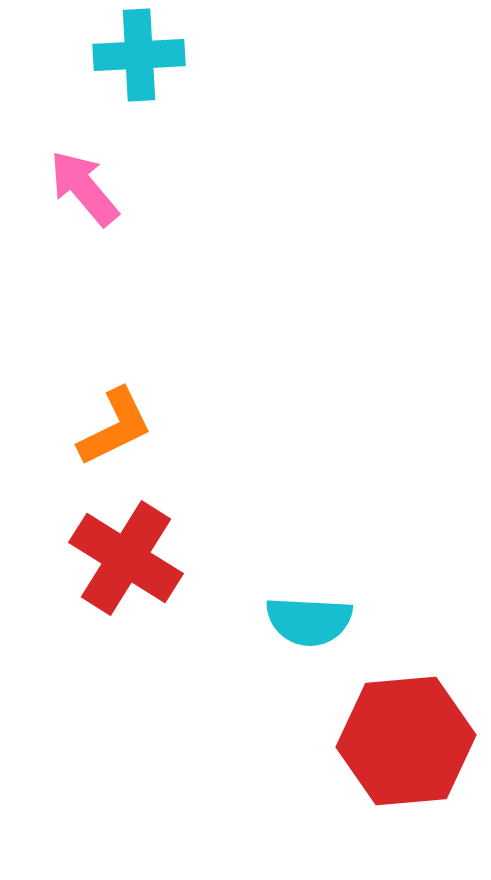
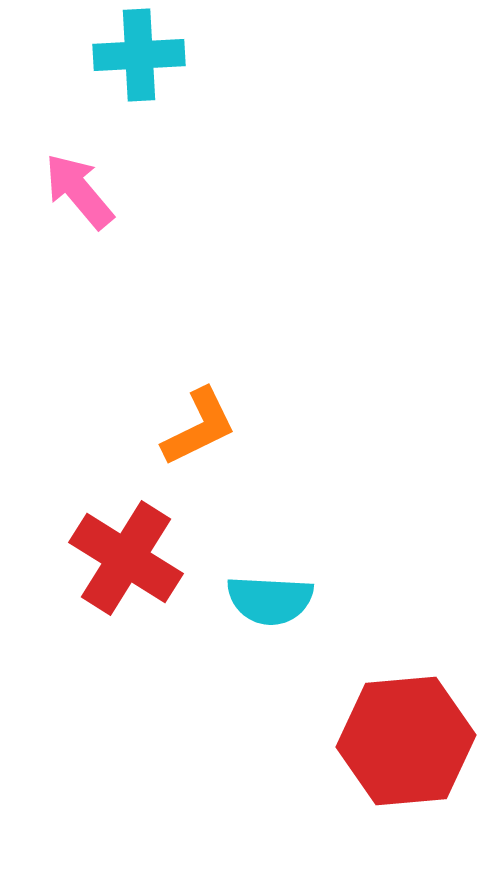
pink arrow: moved 5 px left, 3 px down
orange L-shape: moved 84 px right
cyan semicircle: moved 39 px left, 21 px up
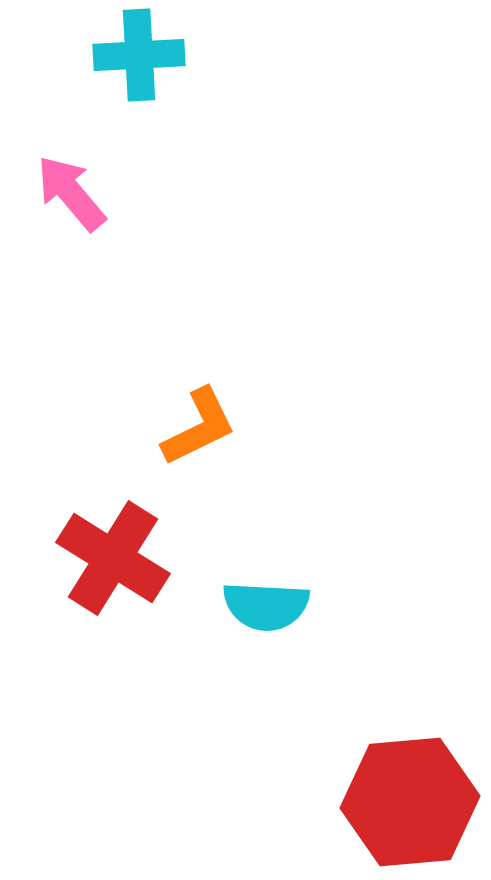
pink arrow: moved 8 px left, 2 px down
red cross: moved 13 px left
cyan semicircle: moved 4 px left, 6 px down
red hexagon: moved 4 px right, 61 px down
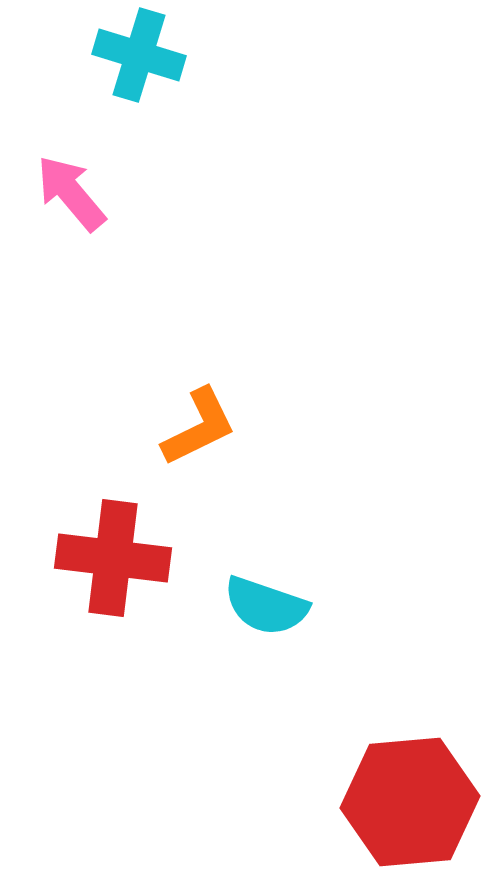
cyan cross: rotated 20 degrees clockwise
red cross: rotated 25 degrees counterclockwise
cyan semicircle: rotated 16 degrees clockwise
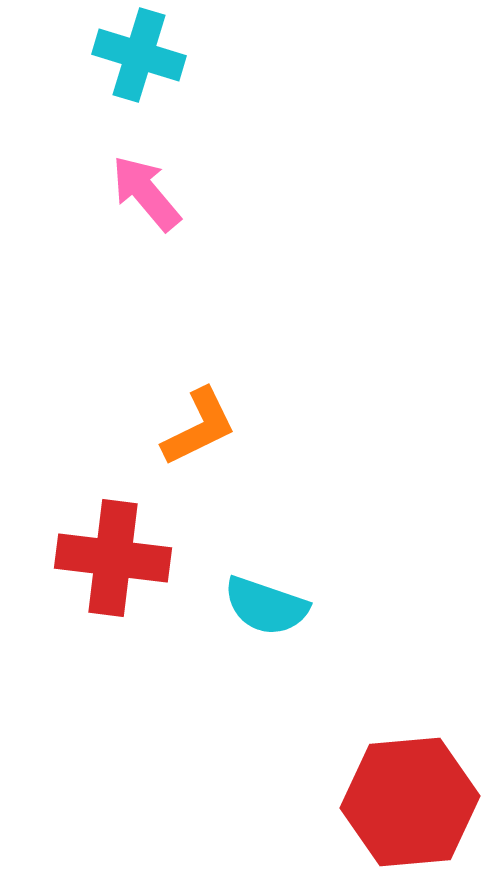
pink arrow: moved 75 px right
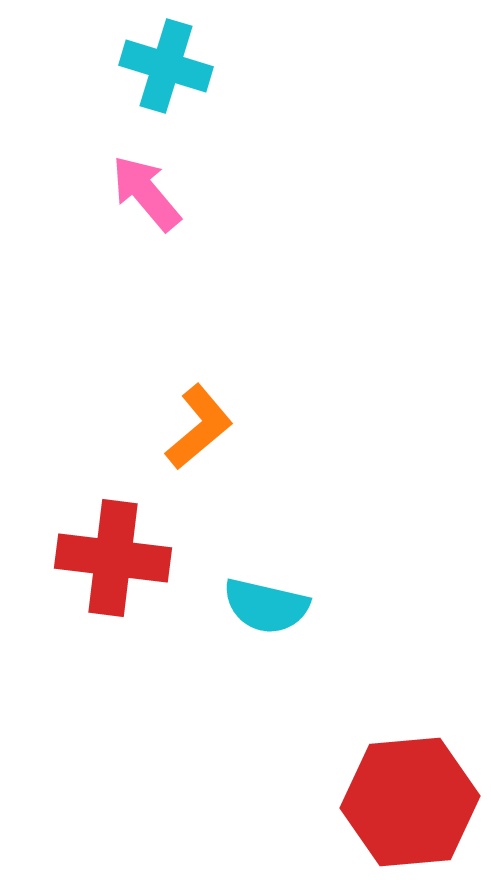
cyan cross: moved 27 px right, 11 px down
orange L-shape: rotated 14 degrees counterclockwise
cyan semicircle: rotated 6 degrees counterclockwise
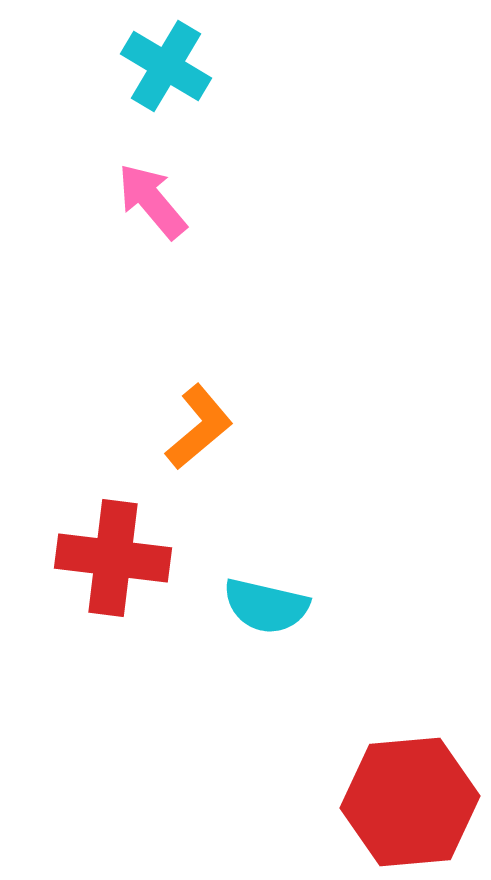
cyan cross: rotated 14 degrees clockwise
pink arrow: moved 6 px right, 8 px down
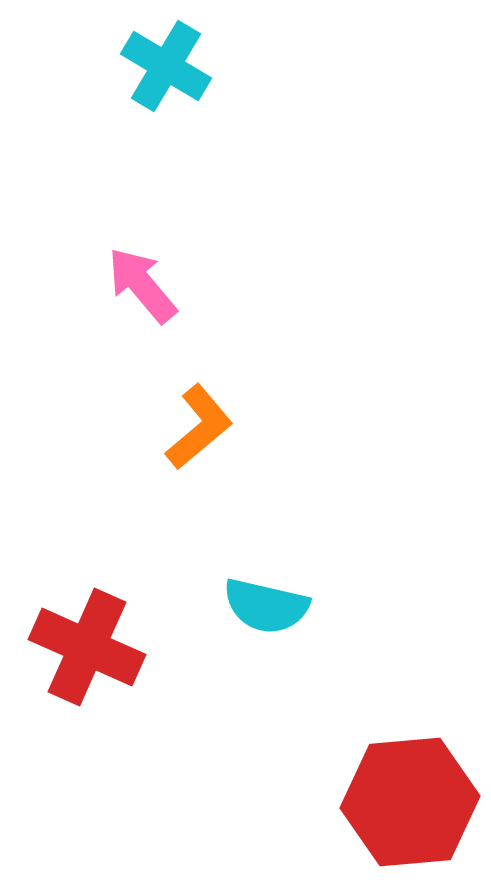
pink arrow: moved 10 px left, 84 px down
red cross: moved 26 px left, 89 px down; rotated 17 degrees clockwise
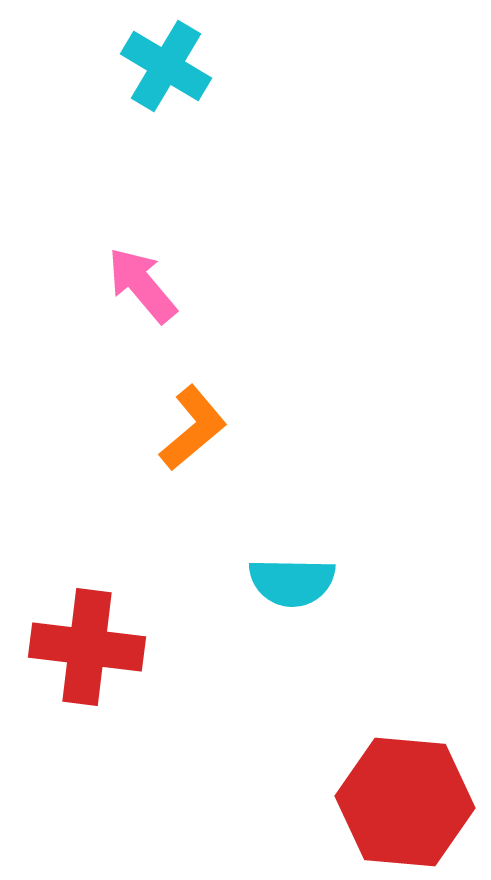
orange L-shape: moved 6 px left, 1 px down
cyan semicircle: moved 26 px right, 24 px up; rotated 12 degrees counterclockwise
red cross: rotated 17 degrees counterclockwise
red hexagon: moved 5 px left; rotated 10 degrees clockwise
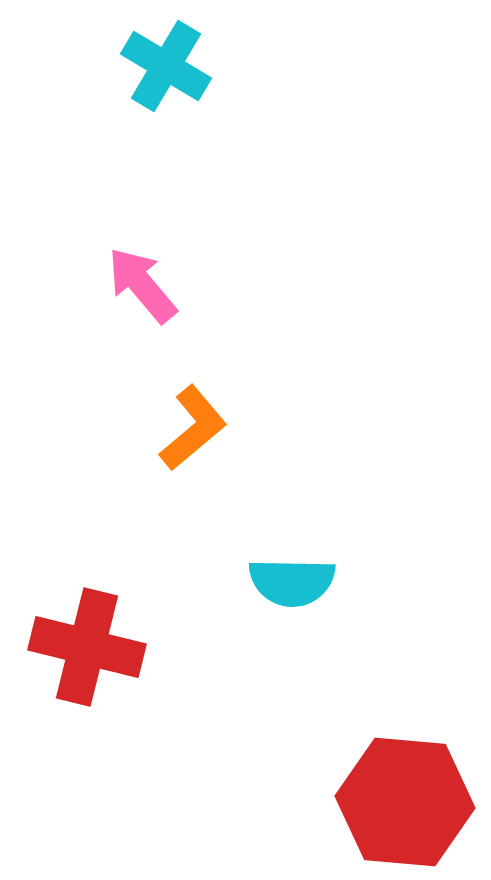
red cross: rotated 7 degrees clockwise
